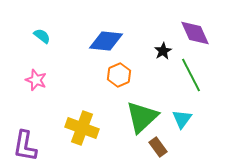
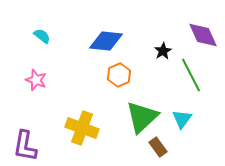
purple diamond: moved 8 px right, 2 px down
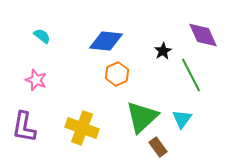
orange hexagon: moved 2 px left, 1 px up
purple L-shape: moved 1 px left, 19 px up
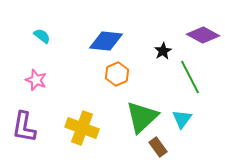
purple diamond: rotated 36 degrees counterclockwise
green line: moved 1 px left, 2 px down
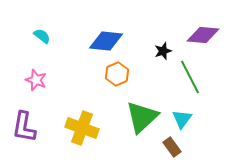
purple diamond: rotated 24 degrees counterclockwise
black star: rotated 12 degrees clockwise
brown rectangle: moved 14 px right
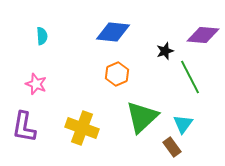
cyan semicircle: rotated 48 degrees clockwise
blue diamond: moved 7 px right, 9 px up
black star: moved 2 px right
pink star: moved 4 px down
cyan triangle: moved 1 px right, 5 px down
